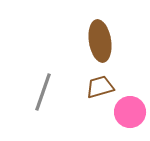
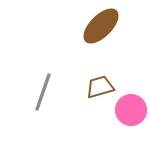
brown ellipse: moved 1 px right, 15 px up; rotated 54 degrees clockwise
pink circle: moved 1 px right, 2 px up
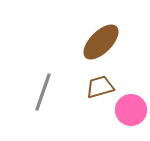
brown ellipse: moved 16 px down
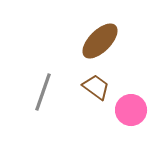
brown ellipse: moved 1 px left, 1 px up
brown trapezoid: moved 4 px left; rotated 52 degrees clockwise
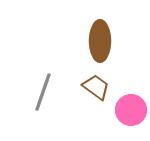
brown ellipse: rotated 45 degrees counterclockwise
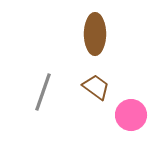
brown ellipse: moved 5 px left, 7 px up
pink circle: moved 5 px down
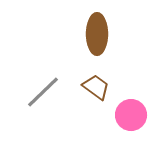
brown ellipse: moved 2 px right
gray line: rotated 27 degrees clockwise
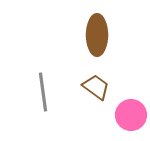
brown ellipse: moved 1 px down
gray line: rotated 54 degrees counterclockwise
